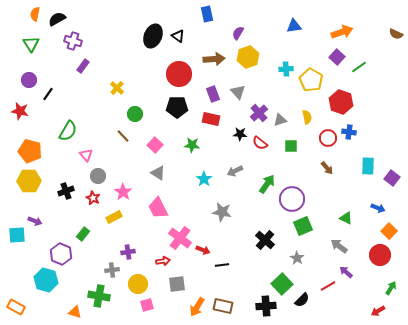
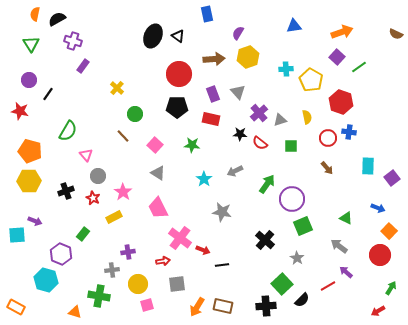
purple square at (392, 178): rotated 14 degrees clockwise
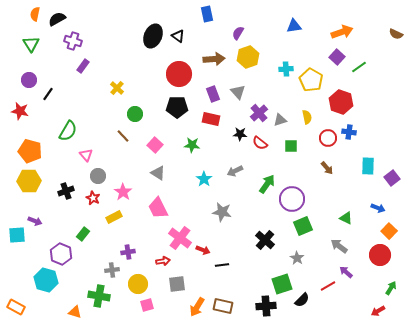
green square at (282, 284): rotated 25 degrees clockwise
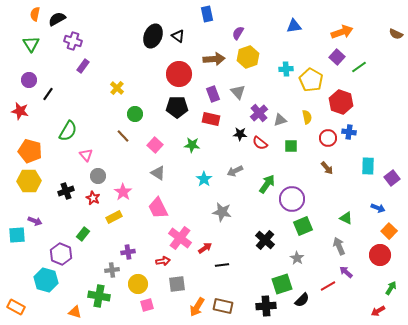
gray arrow at (339, 246): rotated 30 degrees clockwise
red arrow at (203, 250): moved 2 px right, 2 px up; rotated 56 degrees counterclockwise
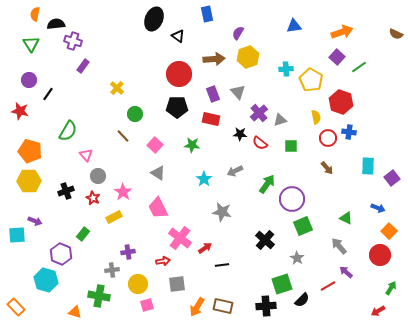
black semicircle at (57, 19): moved 1 px left, 5 px down; rotated 24 degrees clockwise
black ellipse at (153, 36): moved 1 px right, 17 px up
yellow semicircle at (307, 117): moved 9 px right
gray arrow at (339, 246): rotated 18 degrees counterclockwise
orange rectangle at (16, 307): rotated 18 degrees clockwise
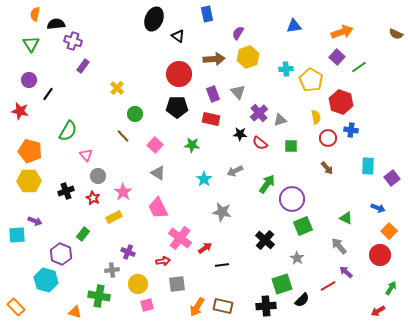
blue cross at (349, 132): moved 2 px right, 2 px up
purple cross at (128, 252): rotated 32 degrees clockwise
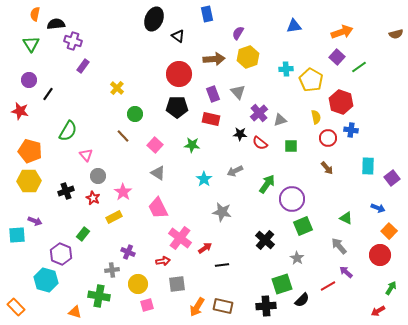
brown semicircle at (396, 34): rotated 40 degrees counterclockwise
